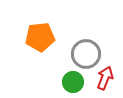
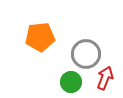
green circle: moved 2 px left
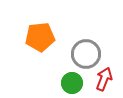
red arrow: moved 1 px left, 1 px down
green circle: moved 1 px right, 1 px down
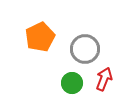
orange pentagon: rotated 20 degrees counterclockwise
gray circle: moved 1 px left, 5 px up
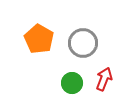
orange pentagon: moved 1 px left, 2 px down; rotated 16 degrees counterclockwise
gray circle: moved 2 px left, 6 px up
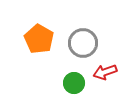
red arrow: moved 1 px right, 7 px up; rotated 130 degrees counterclockwise
green circle: moved 2 px right
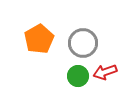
orange pentagon: rotated 12 degrees clockwise
green circle: moved 4 px right, 7 px up
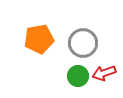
orange pentagon: rotated 20 degrees clockwise
red arrow: moved 1 px left, 1 px down
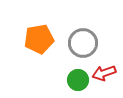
green circle: moved 4 px down
